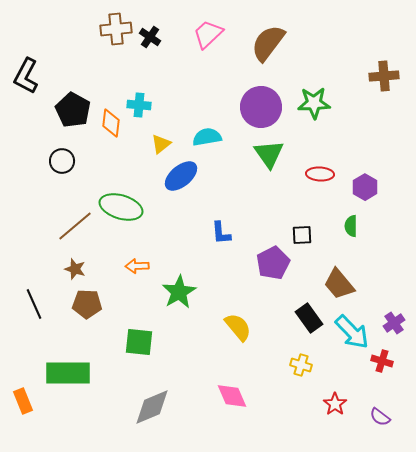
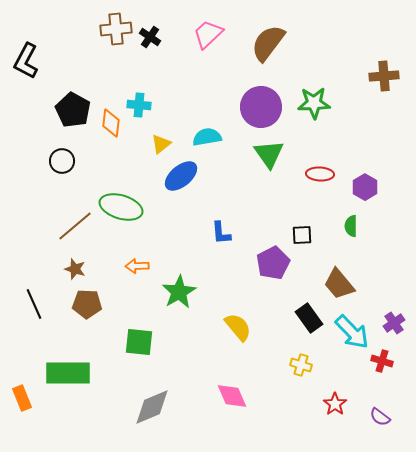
black L-shape at (26, 76): moved 15 px up
orange rectangle at (23, 401): moved 1 px left, 3 px up
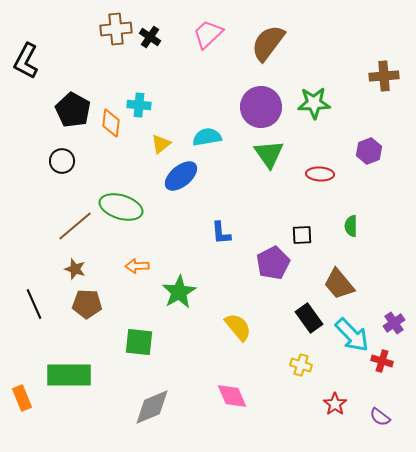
purple hexagon at (365, 187): moved 4 px right, 36 px up; rotated 10 degrees clockwise
cyan arrow at (352, 332): moved 3 px down
green rectangle at (68, 373): moved 1 px right, 2 px down
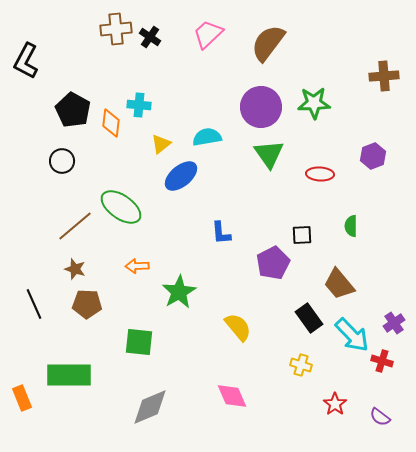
purple hexagon at (369, 151): moved 4 px right, 5 px down
green ellipse at (121, 207): rotated 18 degrees clockwise
gray diamond at (152, 407): moved 2 px left
